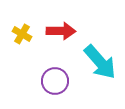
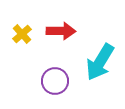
yellow cross: rotated 18 degrees clockwise
cyan arrow: rotated 72 degrees clockwise
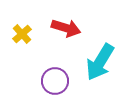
red arrow: moved 5 px right, 3 px up; rotated 16 degrees clockwise
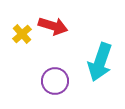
red arrow: moved 13 px left, 2 px up
cyan arrow: rotated 12 degrees counterclockwise
